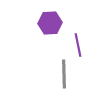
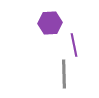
purple line: moved 4 px left
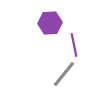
gray line: rotated 40 degrees clockwise
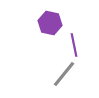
purple hexagon: rotated 15 degrees clockwise
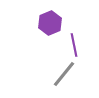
purple hexagon: rotated 25 degrees clockwise
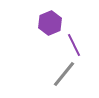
purple line: rotated 15 degrees counterclockwise
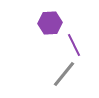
purple hexagon: rotated 20 degrees clockwise
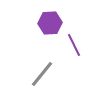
gray line: moved 22 px left
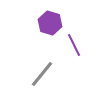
purple hexagon: rotated 20 degrees clockwise
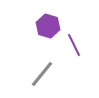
purple hexagon: moved 2 px left, 3 px down
